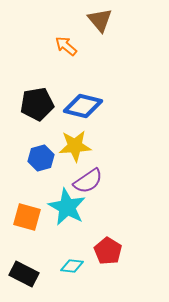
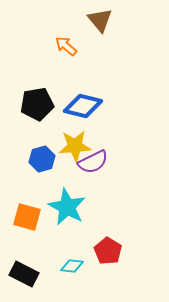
blue hexagon: moved 1 px right, 1 px down
purple semicircle: moved 5 px right, 19 px up; rotated 8 degrees clockwise
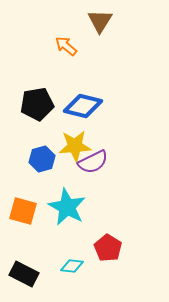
brown triangle: moved 1 px down; rotated 12 degrees clockwise
orange square: moved 4 px left, 6 px up
red pentagon: moved 3 px up
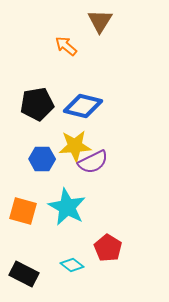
blue hexagon: rotated 15 degrees clockwise
cyan diamond: moved 1 px up; rotated 30 degrees clockwise
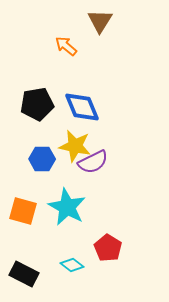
blue diamond: moved 1 px left, 1 px down; rotated 54 degrees clockwise
yellow star: rotated 16 degrees clockwise
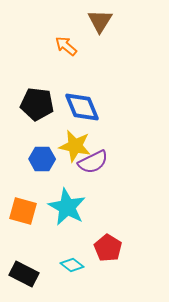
black pentagon: rotated 16 degrees clockwise
